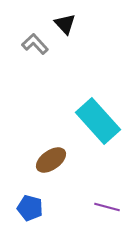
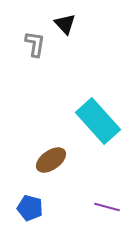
gray L-shape: rotated 52 degrees clockwise
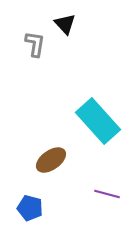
purple line: moved 13 px up
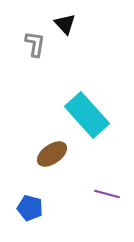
cyan rectangle: moved 11 px left, 6 px up
brown ellipse: moved 1 px right, 6 px up
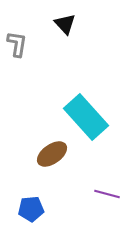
gray L-shape: moved 18 px left
cyan rectangle: moved 1 px left, 2 px down
blue pentagon: moved 1 px right, 1 px down; rotated 20 degrees counterclockwise
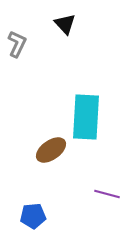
gray L-shape: rotated 16 degrees clockwise
cyan rectangle: rotated 45 degrees clockwise
brown ellipse: moved 1 px left, 4 px up
blue pentagon: moved 2 px right, 7 px down
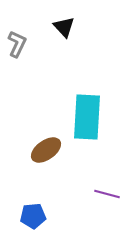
black triangle: moved 1 px left, 3 px down
cyan rectangle: moved 1 px right
brown ellipse: moved 5 px left
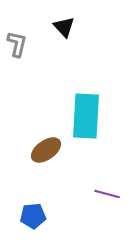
gray L-shape: rotated 12 degrees counterclockwise
cyan rectangle: moved 1 px left, 1 px up
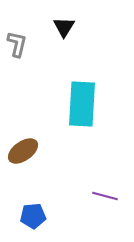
black triangle: rotated 15 degrees clockwise
cyan rectangle: moved 4 px left, 12 px up
brown ellipse: moved 23 px left, 1 px down
purple line: moved 2 px left, 2 px down
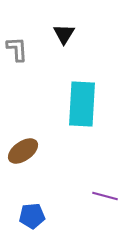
black triangle: moved 7 px down
gray L-shape: moved 5 px down; rotated 16 degrees counterclockwise
blue pentagon: moved 1 px left
